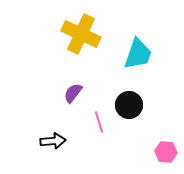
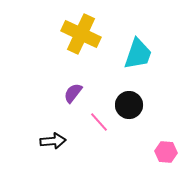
pink line: rotated 25 degrees counterclockwise
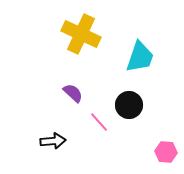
cyan trapezoid: moved 2 px right, 3 px down
purple semicircle: rotated 95 degrees clockwise
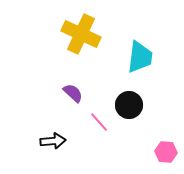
cyan trapezoid: rotated 12 degrees counterclockwise
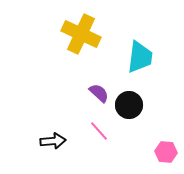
purple semicircle: moved 26 px right
pink line: moved 9 px down
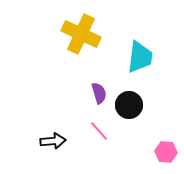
purple semicircle: rotated 30 degrees clockwise
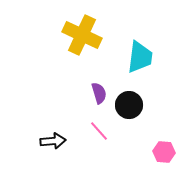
yellow cross: moved 1 px right, 1 px down
pink hexagon: moved 2 px left
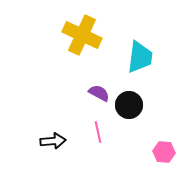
purple semicircle: rotated 45 degrees counterclockwise
pink line: moved 1 px left, 1 px down; rotated 30 degrees clockwise
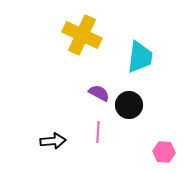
pink line: rotated 15 degrees clockwise
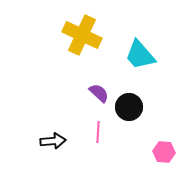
cyan trapezoid: moved 2 px up; rotated 132 degrees clockwise
purple semicircle: rotated 15 degrees clockwise
black circle: moved 2 px down
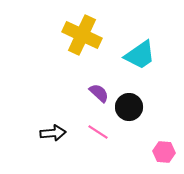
cyan trapezoid: rotated 84 degrees counterclockwise
pink line: rotated 60 degrees counterclockwise
black arrow: moved 8 px up
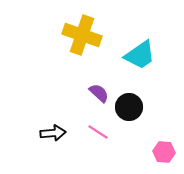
yellow cross: rotated 6 degrees counterclockwise
